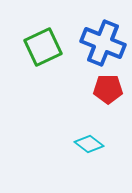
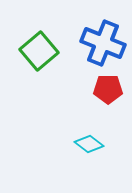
green square: moved 4 px left, 4 px down; rotated 15 degrees counterclockwise
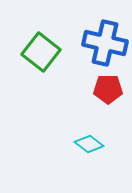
blue cross: moved 2 px right; rotated 9 degrees counterclockwise
green square: moved 2 px right, 1 px down; rotated 12 degrees counterclockwise
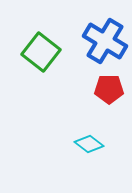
blue cross: moved 2 px up; rotated 18 degrees clockwise
red pentagon: moved 1 px right
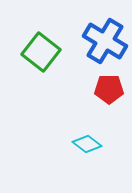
cyan diamond: moved 2 px left
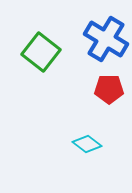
blue cross: moved 1 px right, 2 px up
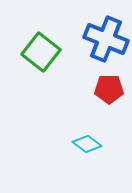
blue cross: rotated 9 degrees counterclockwise
